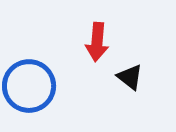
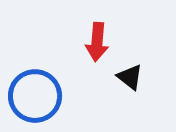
blue circle: moved 6 px right, 10 px down
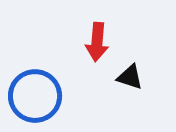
black triangle: rotated 20 degrees counterclockwise
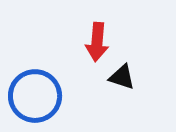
black triangle: moved 8 px left
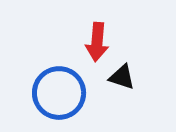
blue circle: moved 24 px right, 3 px up
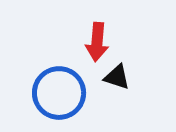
black triangle: moved 5 px left
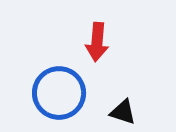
black triangle: moved 6 px right, 35 px down
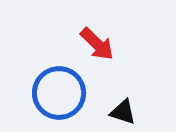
red arrow: moved 2 px down; rotated 51 degrees counterclockwise
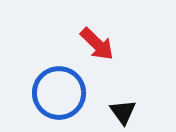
black triangle: rotated 36 degrees clockwise
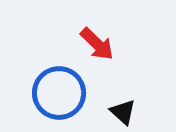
black triangle: rotated 12 degrees counterclockwise
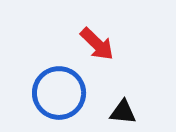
black triangle: rotated 36 degrees counterclockwise
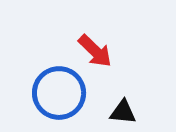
red arrow: moved 2 px left, 7 px down
